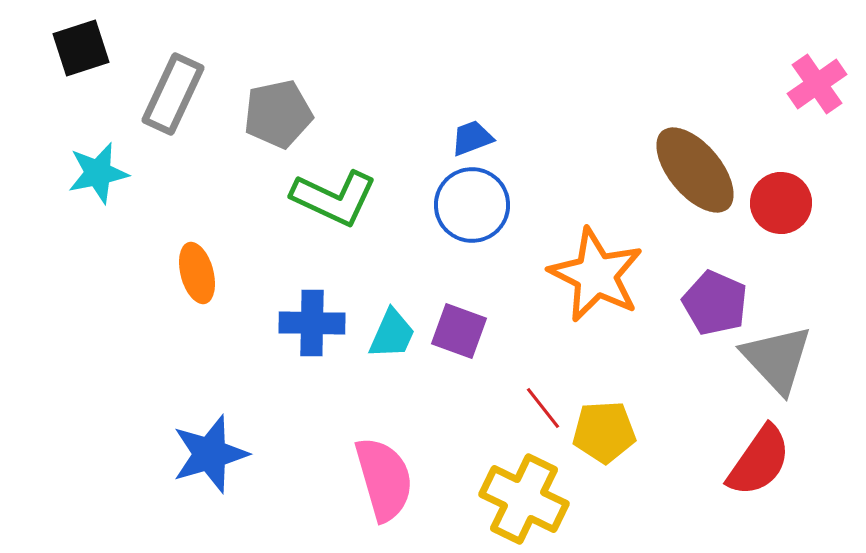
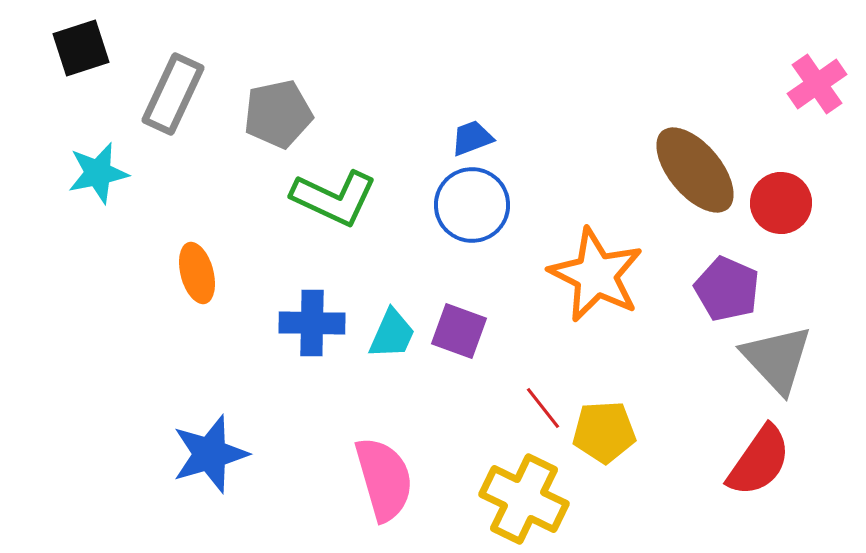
purple pentagon: moved 12 px right, 14 px up
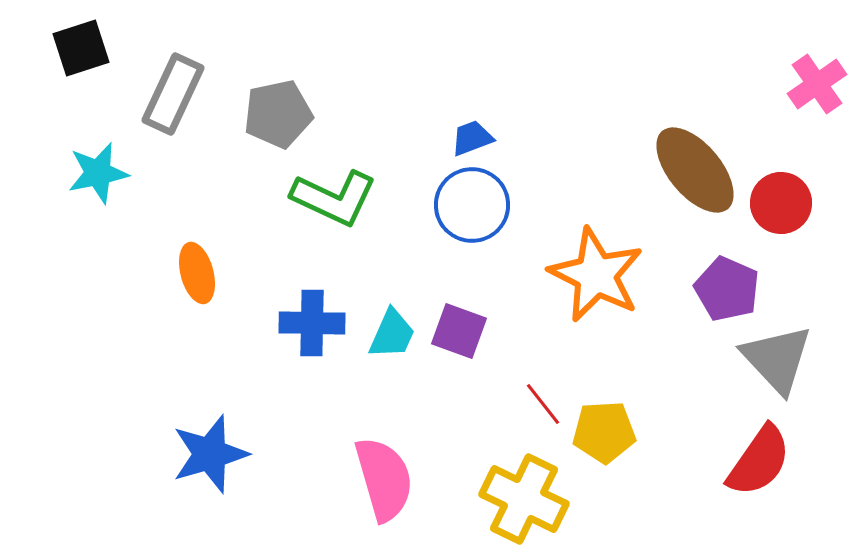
red line: moved 4 px up
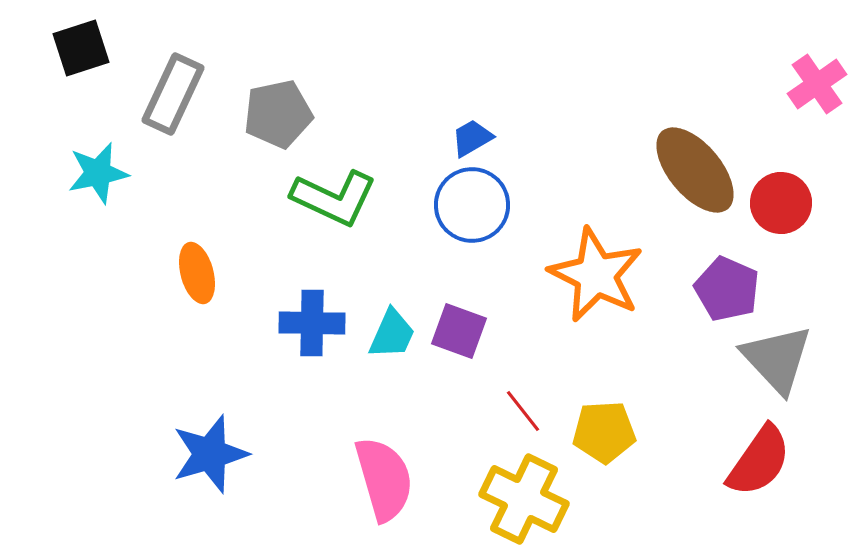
blue trapezoid: rotated 9 degrees counterclockwise
red line: moved 20 px left, 7 px down
